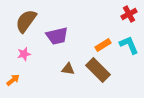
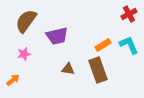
brown rectangle: rotated 25 degrees clockwise
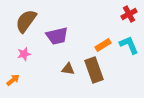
brown rectangle: moved 4 px left
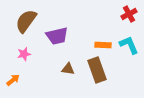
orange rectangle: rotated 35 degrees clockwise
brown rectangle: moved 3 px right
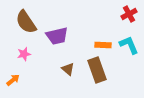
brown semicircle: moved 1 px down; rotated 70 degrees counterclockwise
brown triangle: rotated 32 degrees clockwise
